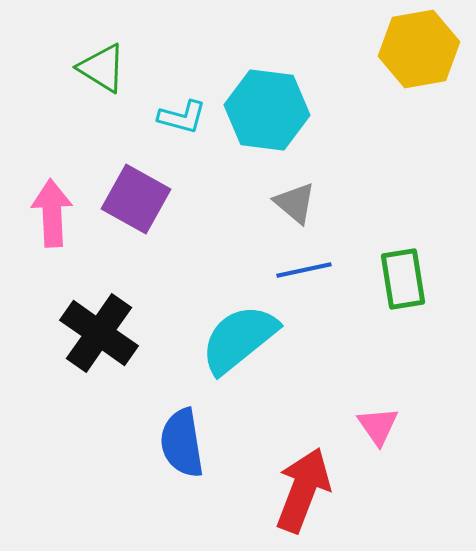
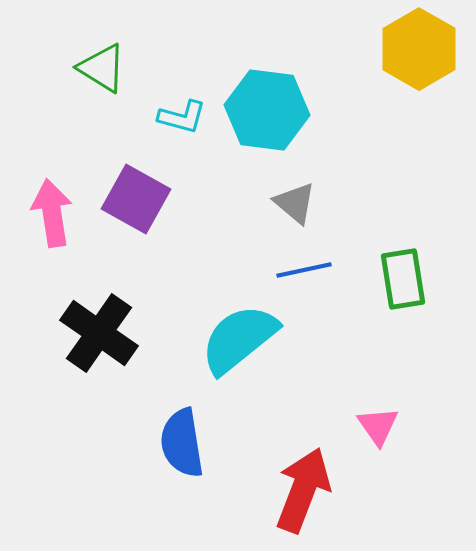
yellow hexagon: rotated 20 degrees counterclockwise
pink arrow: rotated 6 degrees counterclockwise
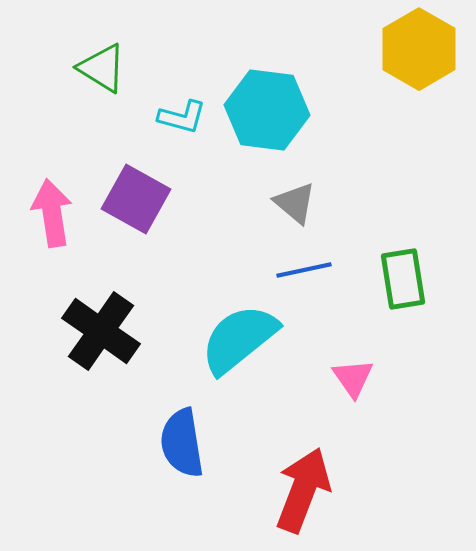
black cross: moved 2 px right, 2 px up
pink triangle: moved 25 px left, 48 px up
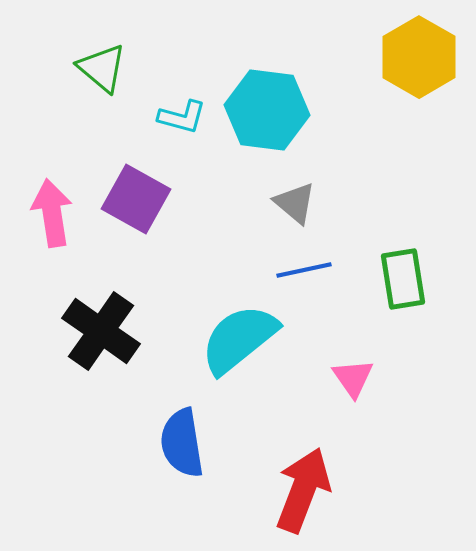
yellow hexagon: moved 8 px down
green triangle: rotated 8 degrees clockwise
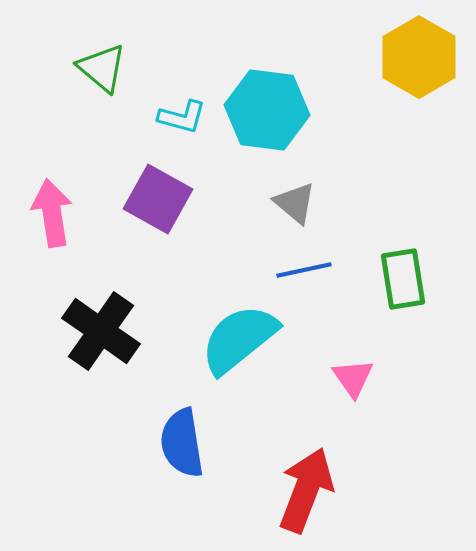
purple square: moved 22 px right
red arrow: moved 3 px right
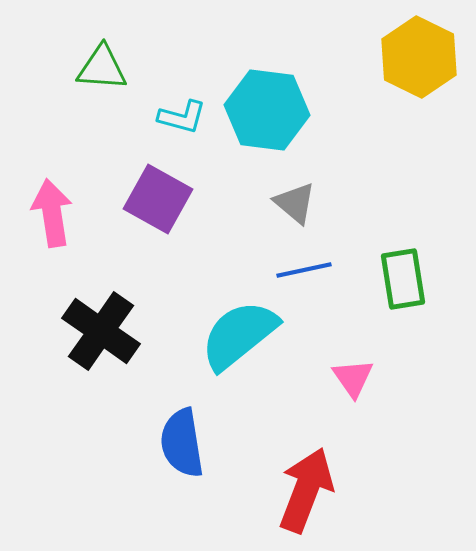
yellow hexagon: rotated 4 degrees counterclockwise
green triangle: rotated 36 degrees counterclockwise
cyan semicircle: moved 4 px up
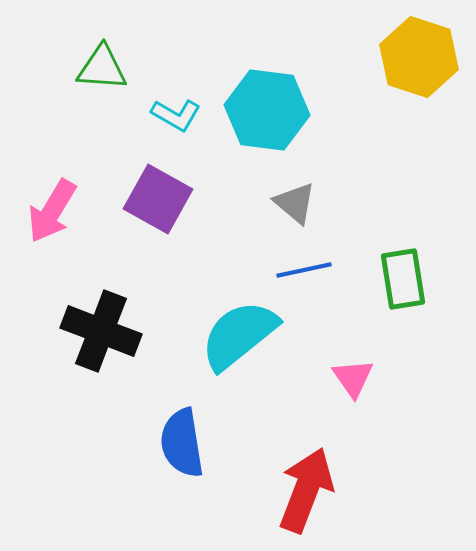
yellow hexagon: rotated 8 degrees counterclockwise
cyan L-shape: moved 6 px left, 2 px up; rotated 15 degrees clockwise
pink arrow: moved 2 px up; rotated 140 degrees counterclockwise
black cross: rotated 14 degrees counterclockwise
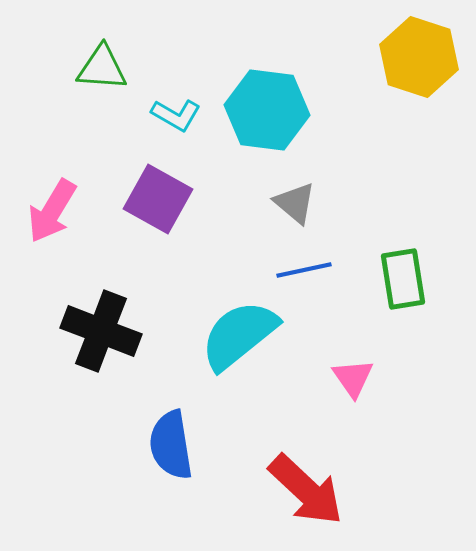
blue semicircle: moved 11 px left, 2 px down
red arrow: rotated 112 degrees clockwise
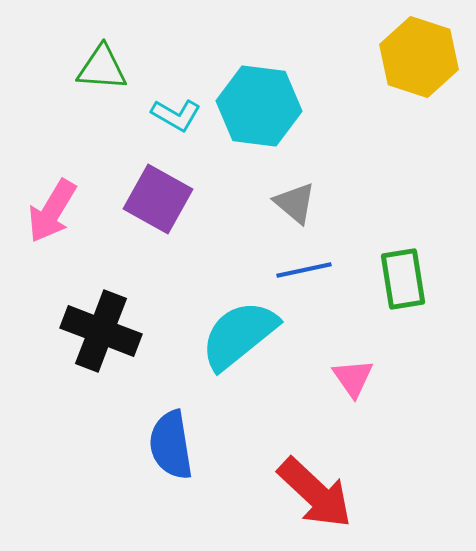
cyan hexagon: moved 8 px left, 4 px up
red arrow: moved 9 px right, 3 px down
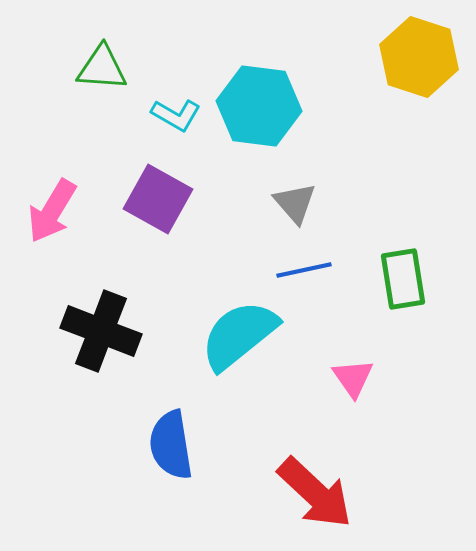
gray triangle: rotated 9 degrees clockwise
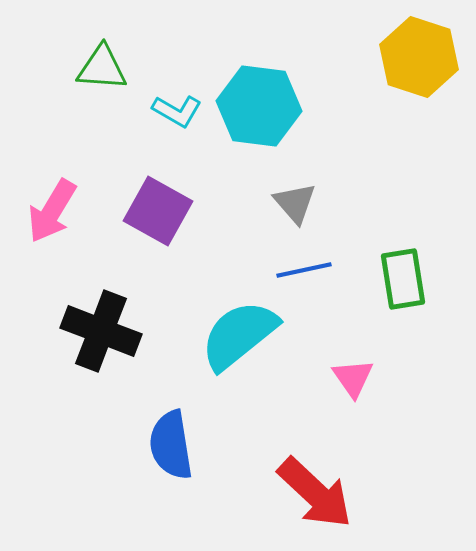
cyan L-shape: moved 1 px right, 4 px up
purple square: moved 12 px down
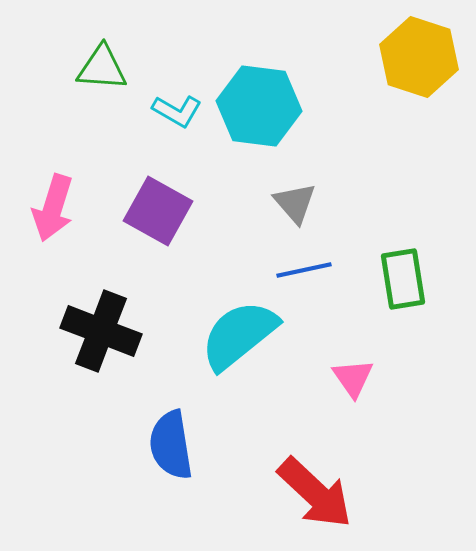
pink arrow: moved 1 px right, 3 px up; rotated 14 degrees counterclockwise
